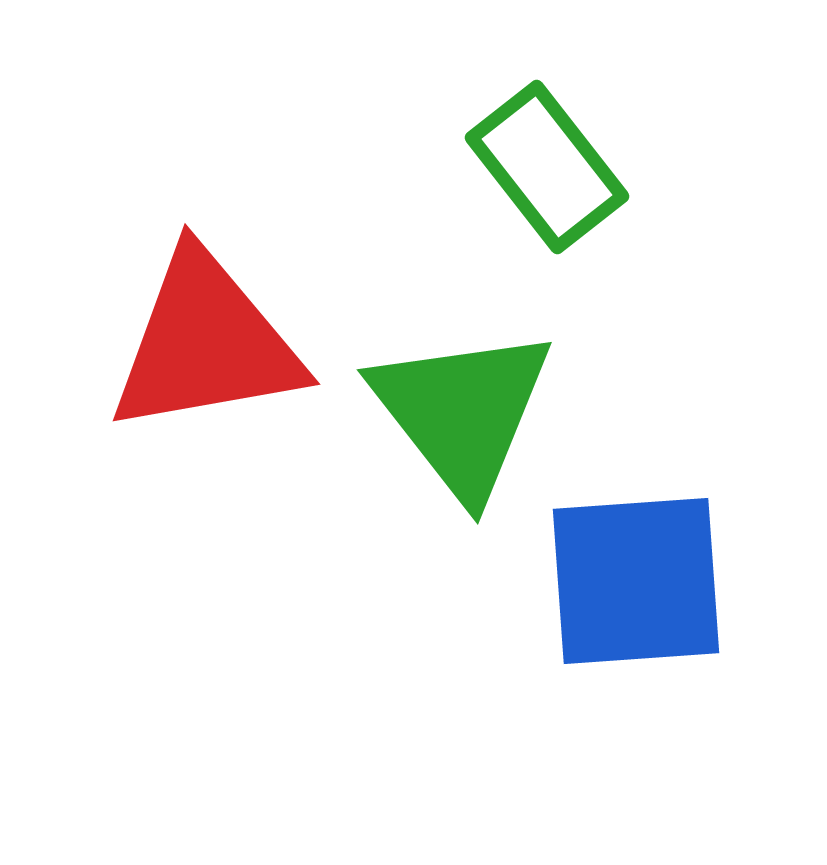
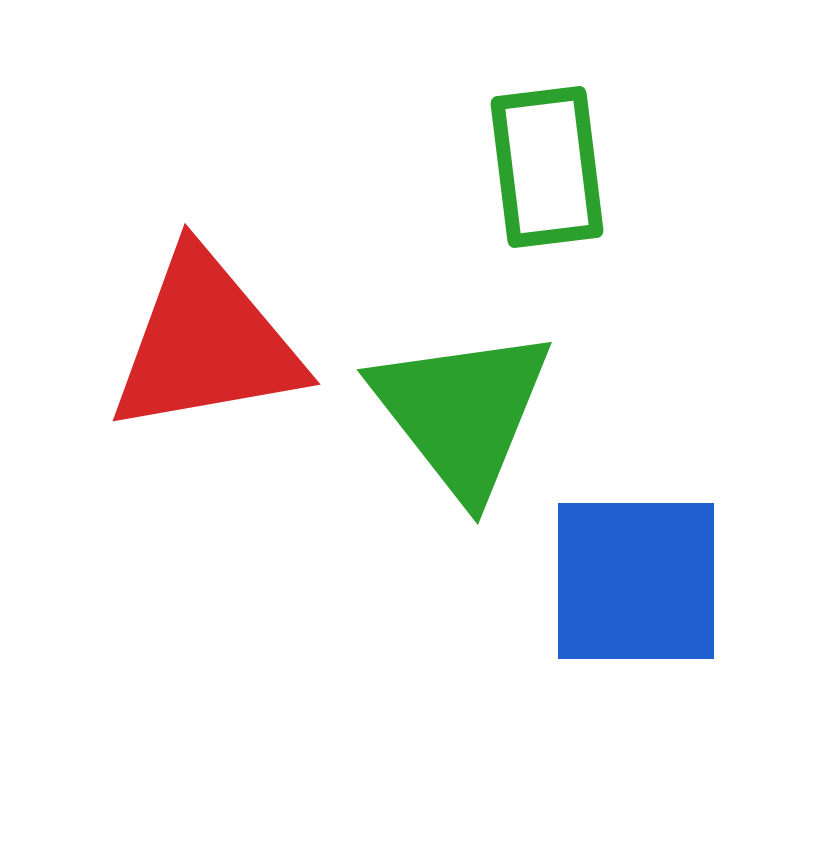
green rectangle: rotated 31 degrees clockwise
blue square: rotated 4 degrees clockwise
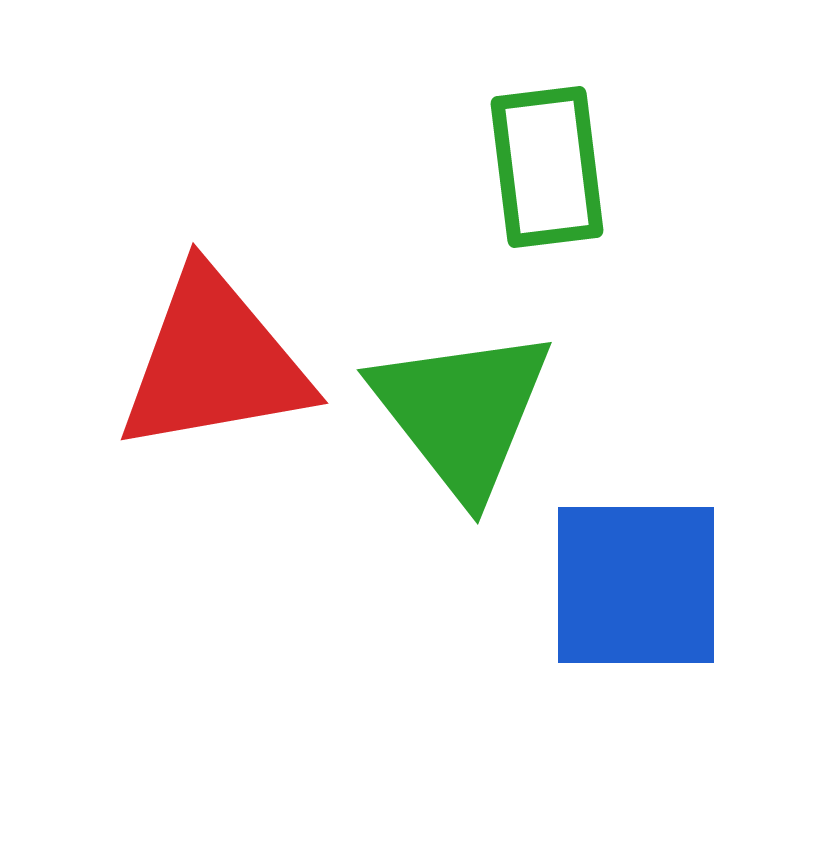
red triangle: moved 8 px right, 19 px down
blue square: moved 4 px down
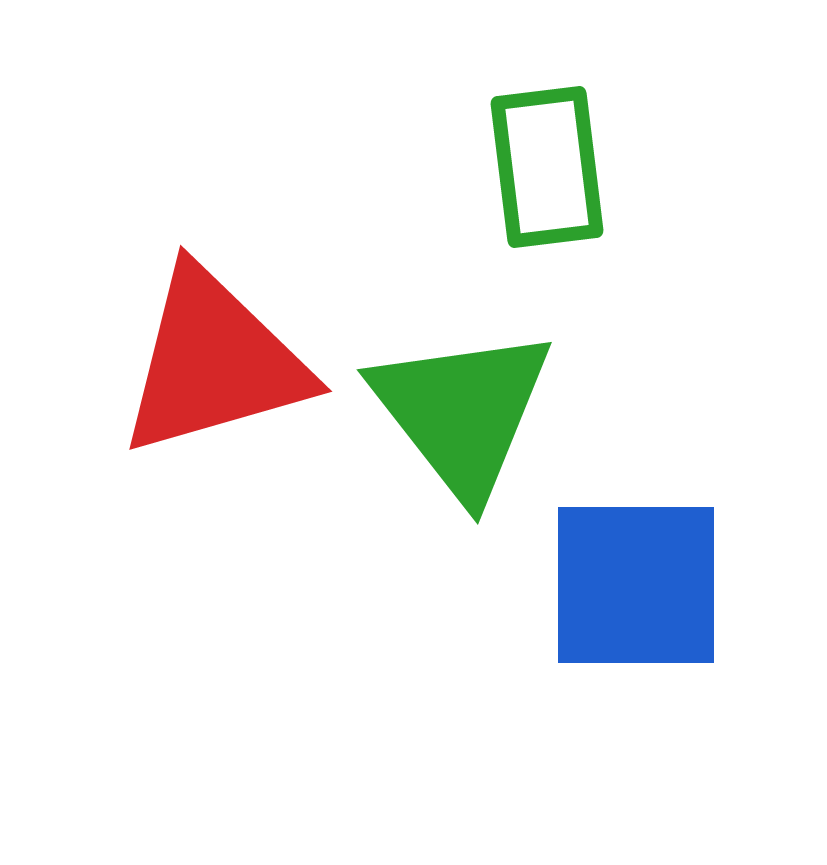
red triangle: rotated 6 degrees counterclockwise
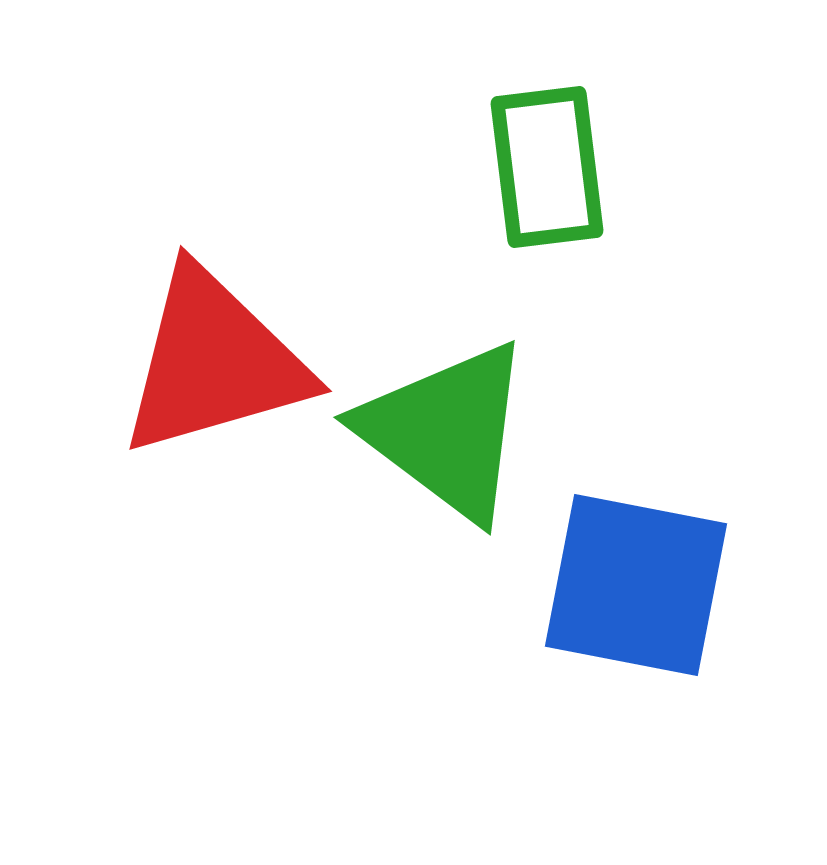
green triangle: moved 16 px left, 19 px down; rotated 15 degrees counterclockwise
blue square: rotated 11 degrees clockwise
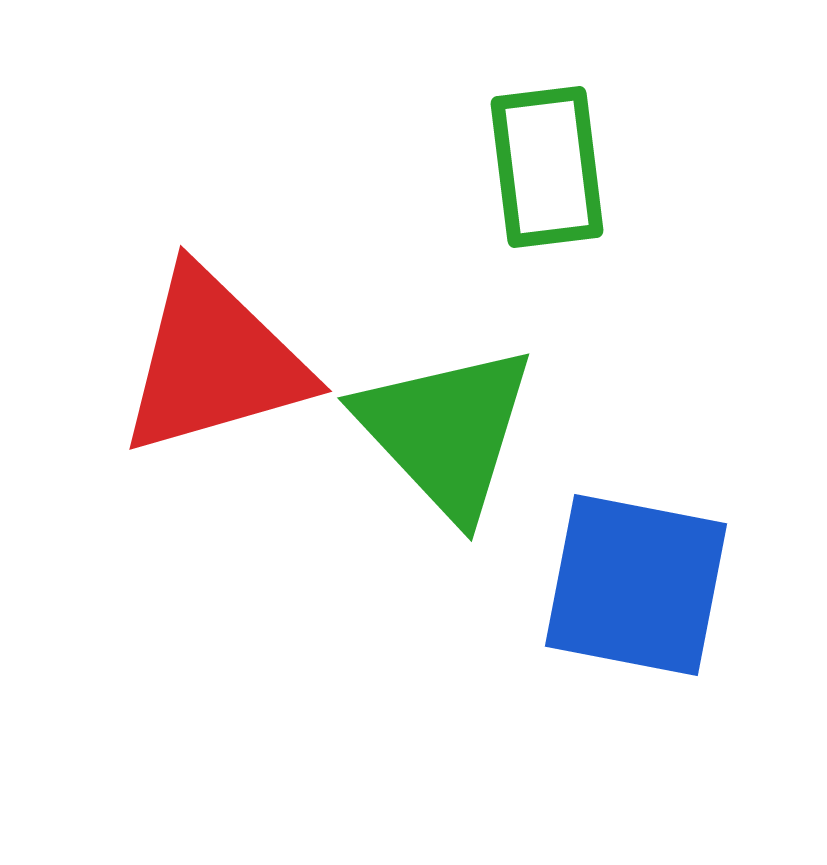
green triangle: rotated 10 degrees clockwise
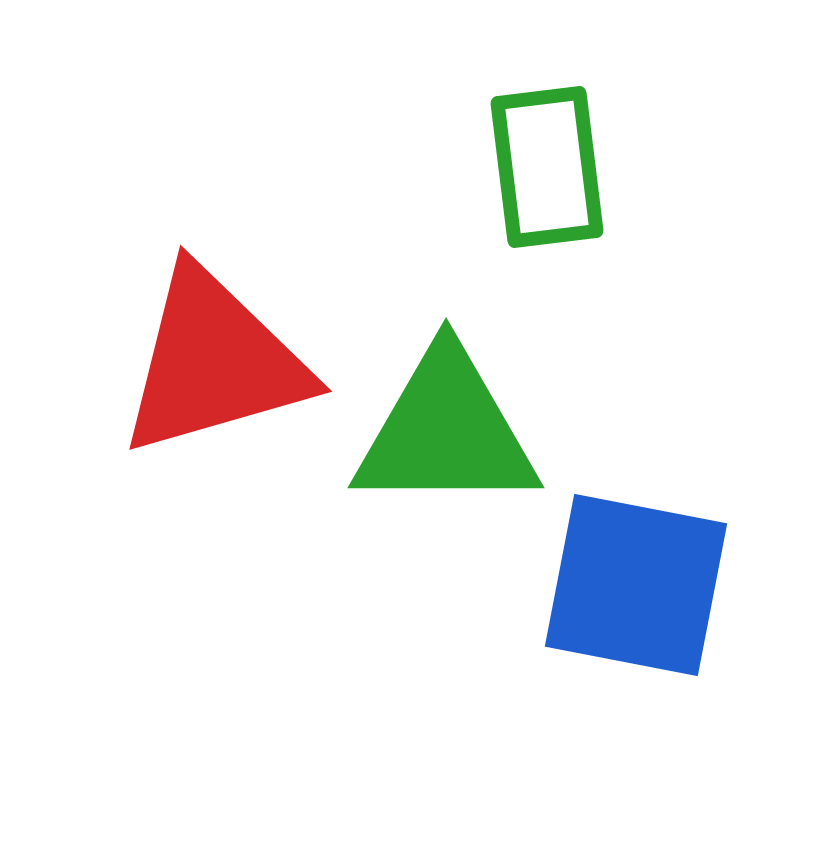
green triangle: rotated 47 degrees counterclockwise
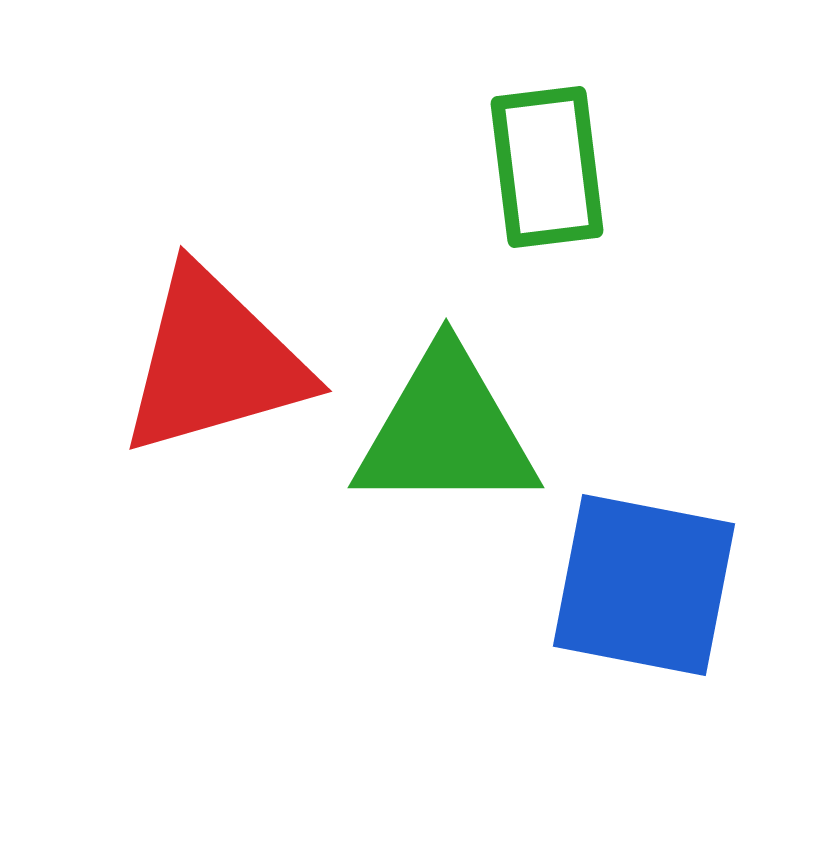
blue square: moved 8 px right
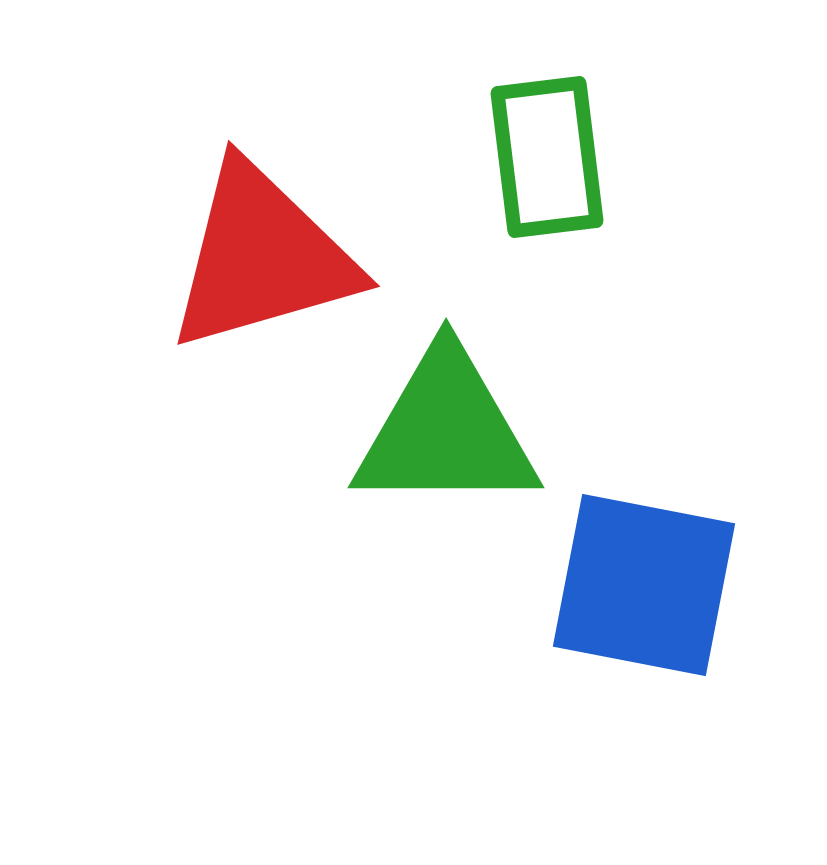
green rectangle: moved 10 px up
red triangle: moved 48 px right, 105 px up
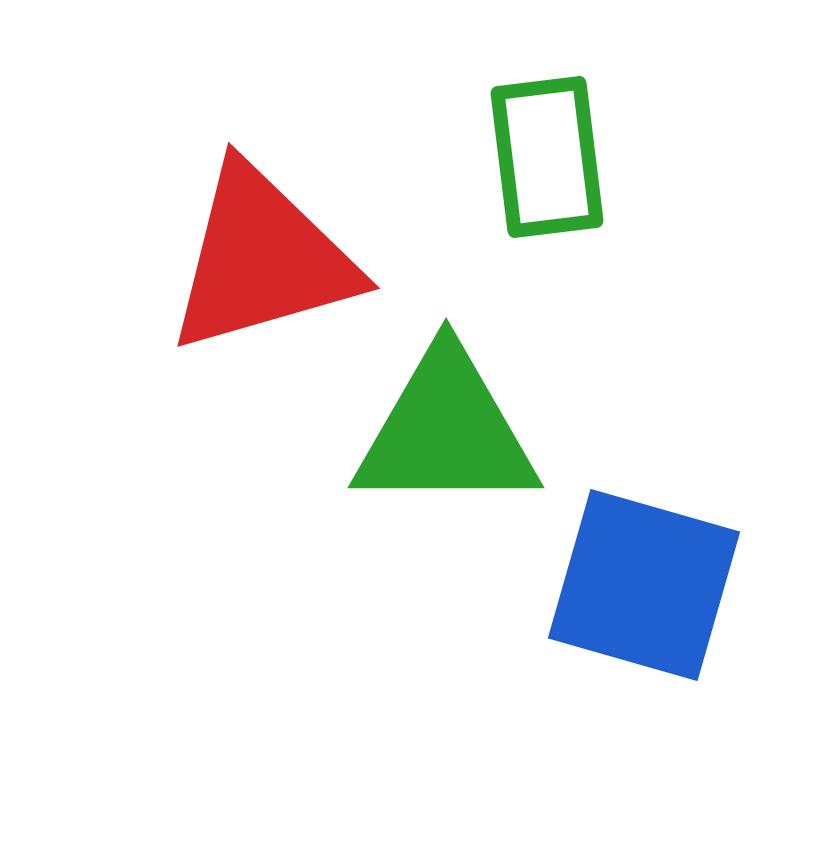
red triangle: moved 2 px down
blue square: rotated 5 degrees clockwise
